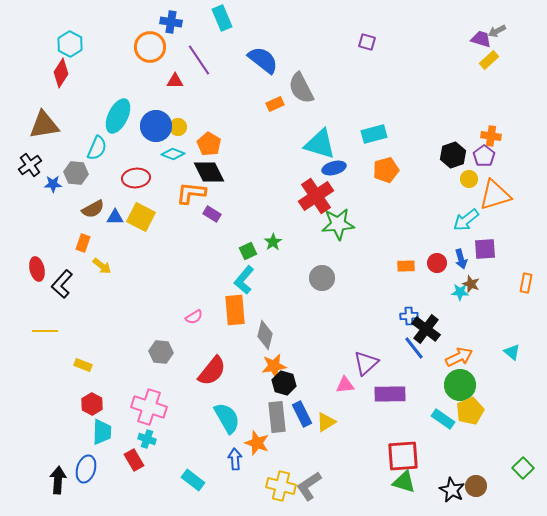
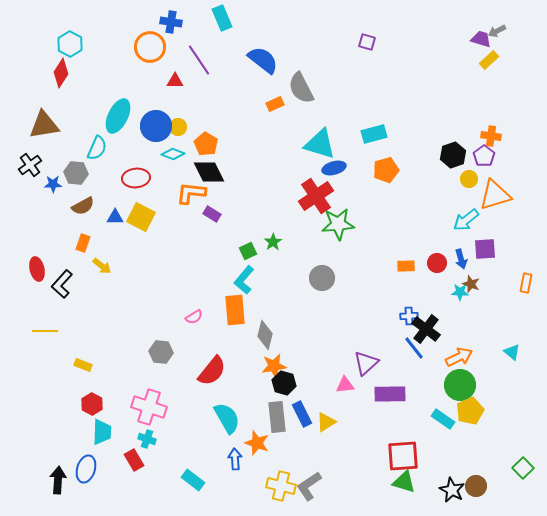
orange pentagon at (209, 144): moved 3 px left
brown semicircle at (93, 209): moved 10 px left, 3 px up
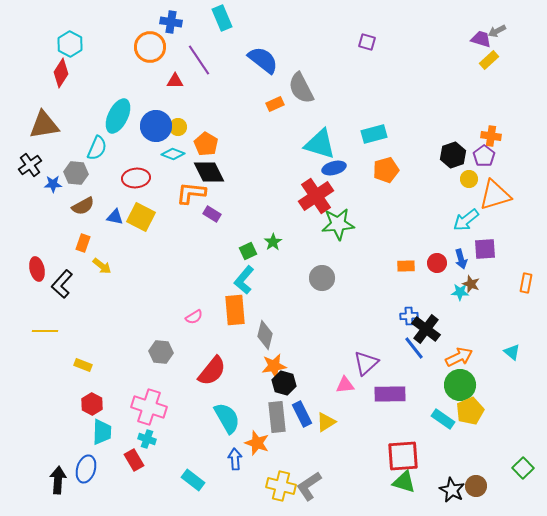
blue triangle at (115, 217): rotated 12 degrees clockwise
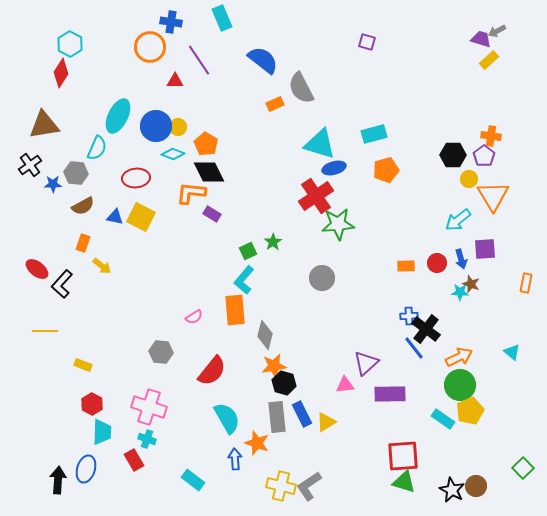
black hexagon at (453, 155): rotated 20 degrees clockwise
orange triangle at (495, 195): moved 2 px left, 1 px down; rotated 44 degrees counterclockwise
cyan arrow at (466, 220): moved 8 px left
red ellipse at (37, 269): rotated 40 degrees counterclockwise
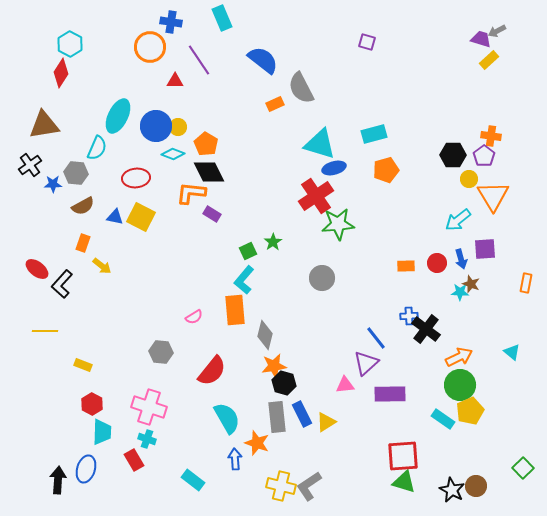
blue line at (414, 348): moved 38 px left, 10 px up
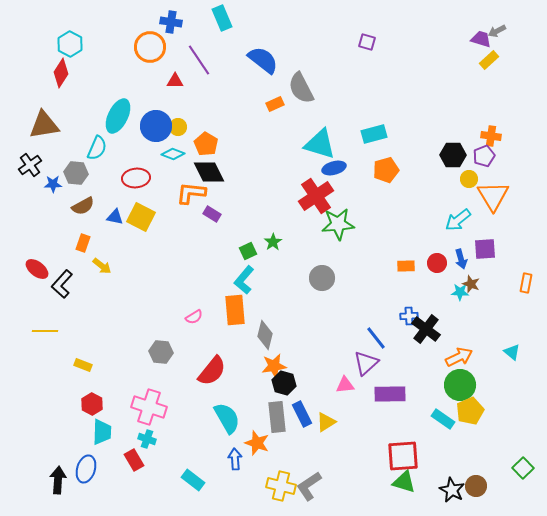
purple pentagon at (484, 156): rotated 15 degrees clockwise
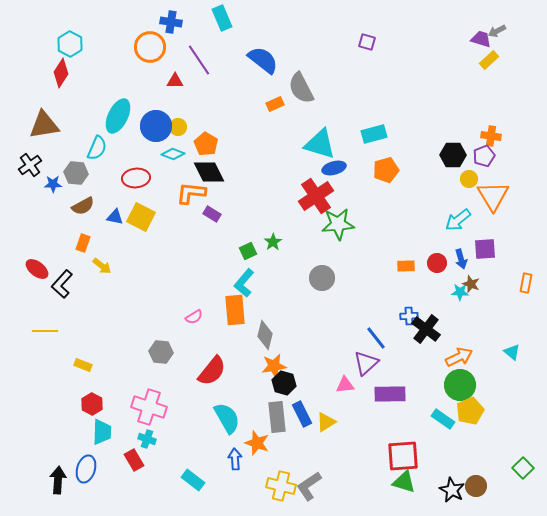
cyan L-shape at (244, 280): moved 3 px down
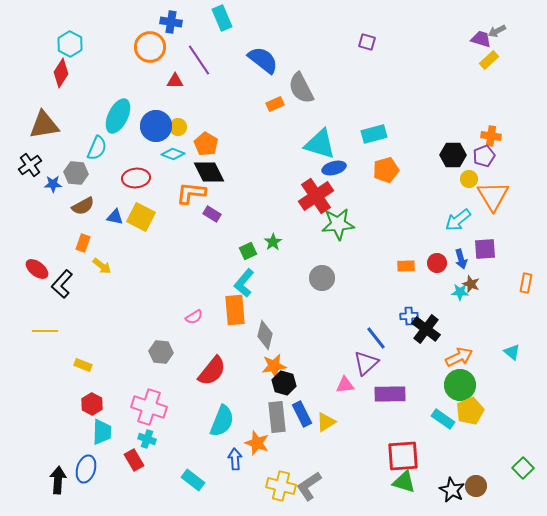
cyan semicircle at (227, 418): moved 5 px left, 3 px down; rotated 52 degrees clockwise
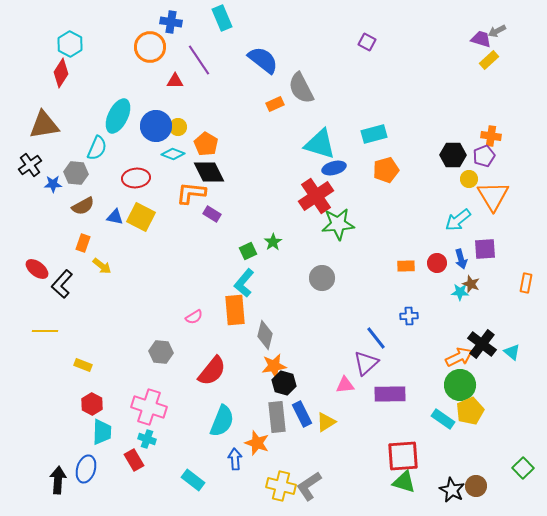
purple square at (367, 42): rotated 12 degrees clockwise
black cross at (426, 329): moved 56 px right, 15 px down
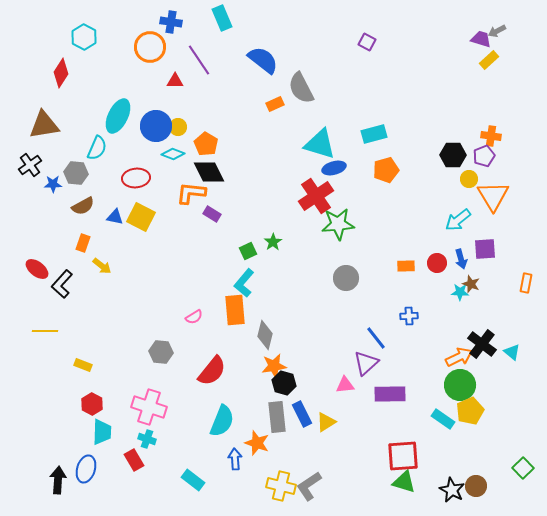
cyan hexagon at (70, 44): moved 14 px right, 7 px up
gray circle at (322, 278): moved 24 px right
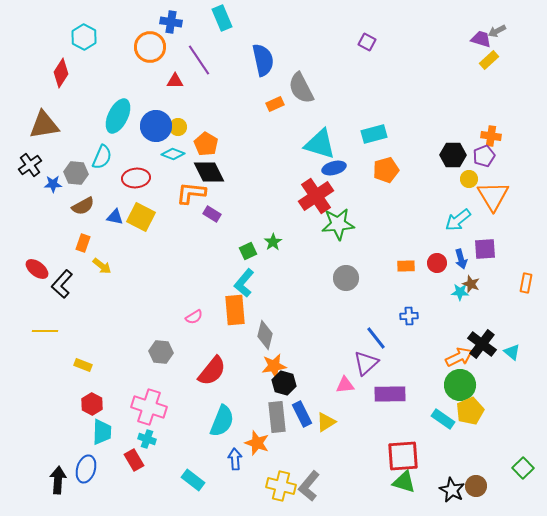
blue semicircle at (263, 60): rotated 40 degrees clockwise
cyan semicircle at (97, 148): moved 5 px right, 9 px down
gray L-shape at (309, 486): rotated 16 degrees counterclockwise
